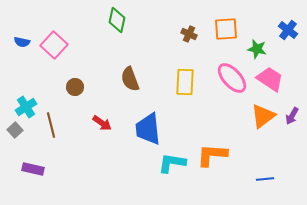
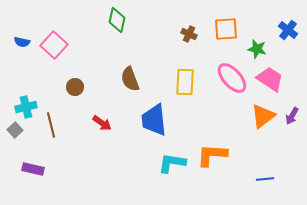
cyan cross: rotated 20 degrees clockwise
blue trapezoid: moved 6 px right, 9 px up
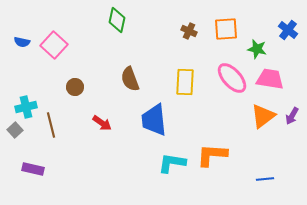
brown cross: moved 3 px up
pink trapezoid: rotated 24 degrees counterclockwise
